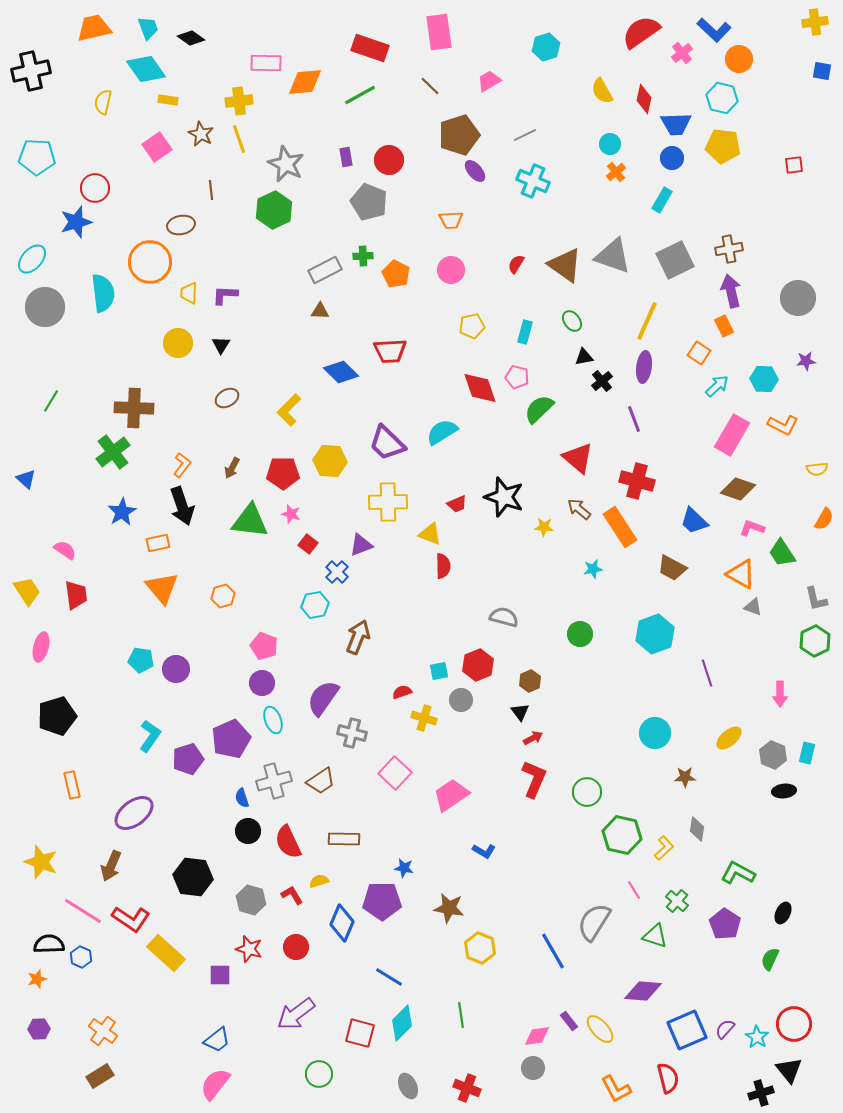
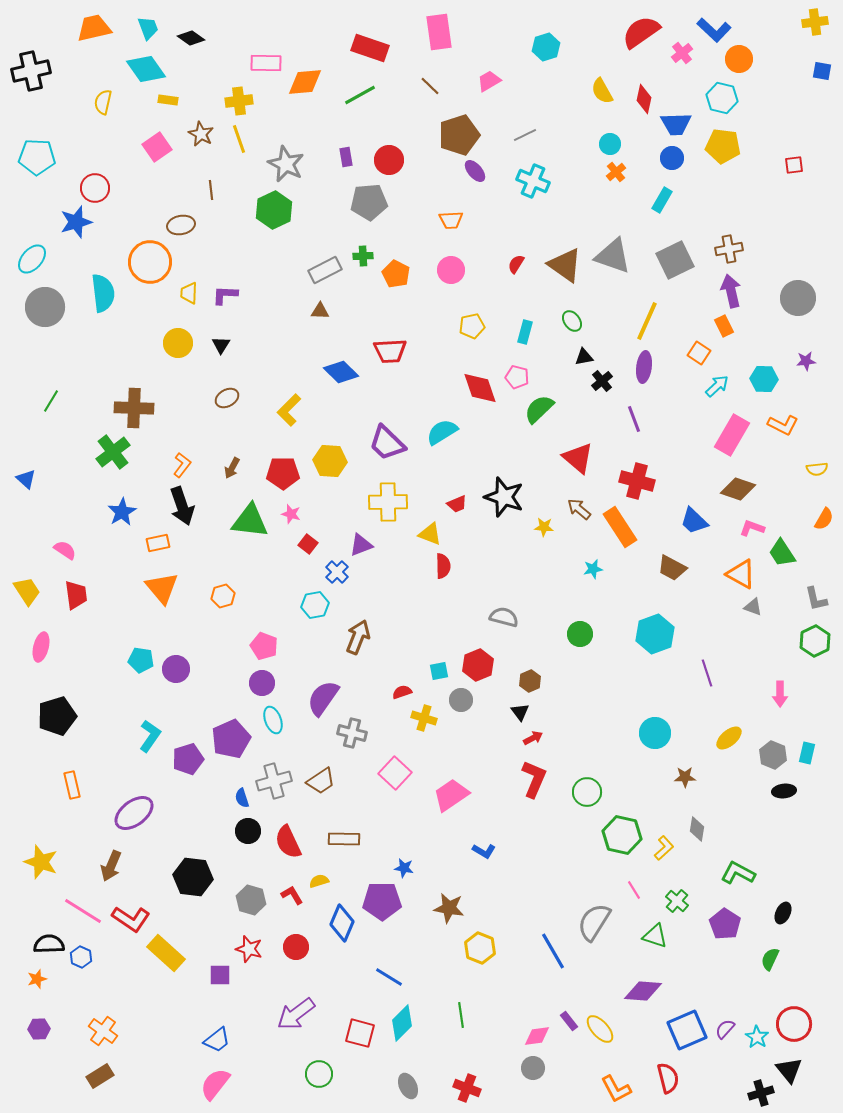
gray pentagon at (369, 202): rotated 27 degrees counterclockwise
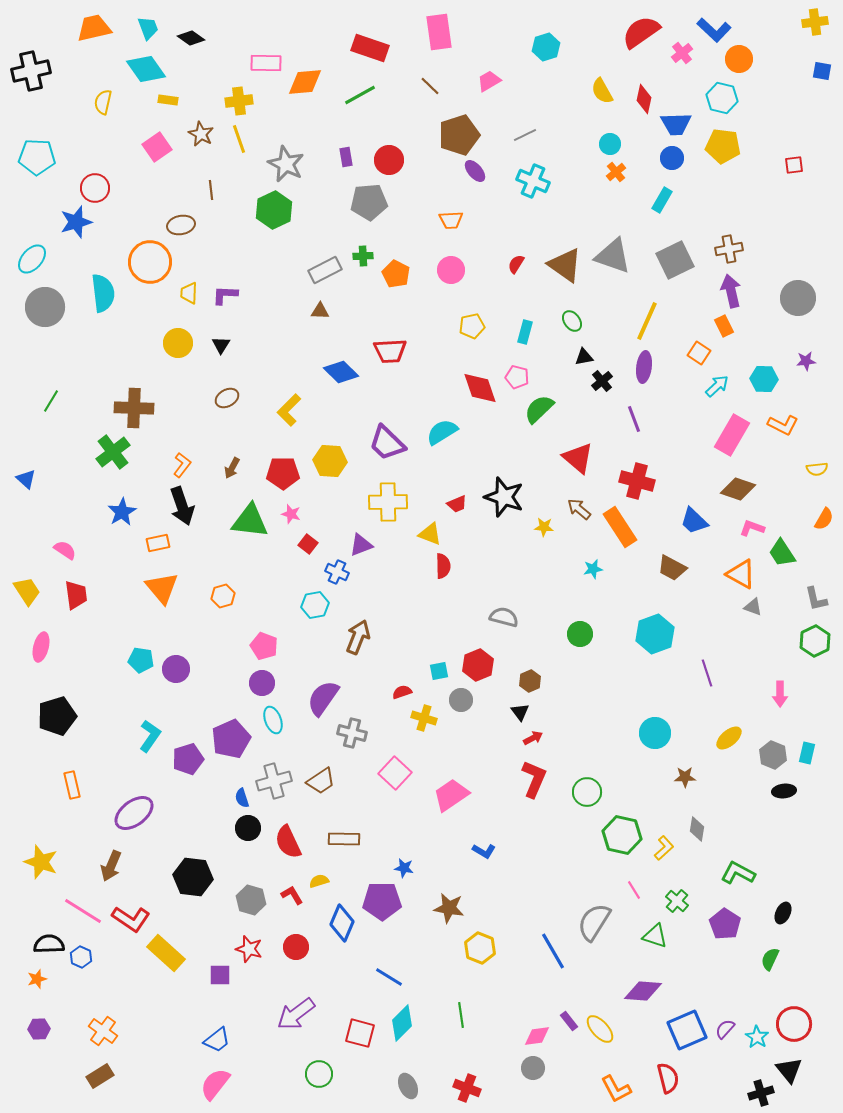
blue cross at (337, 572): rotated 20 degrees counterclockwise
black circle at (248, 831): moved 3 px up
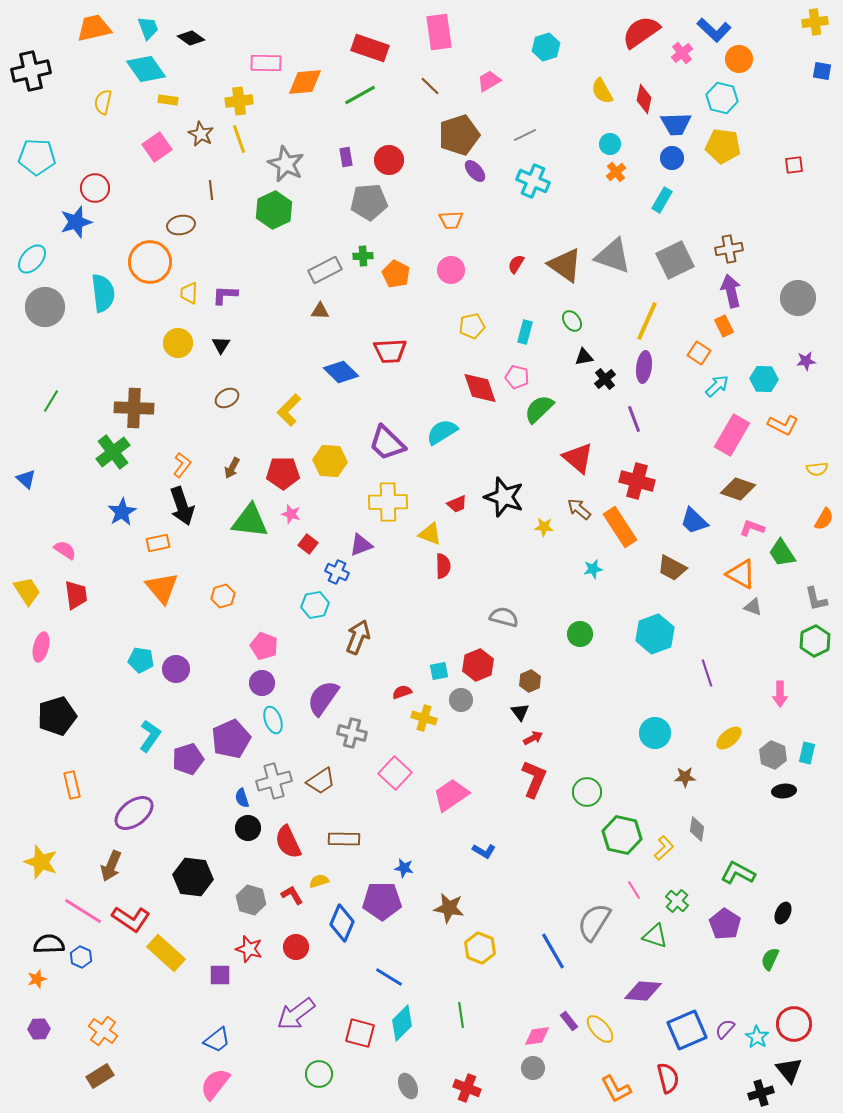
black cross at (602, 381): moved 3 px right, 2 px up
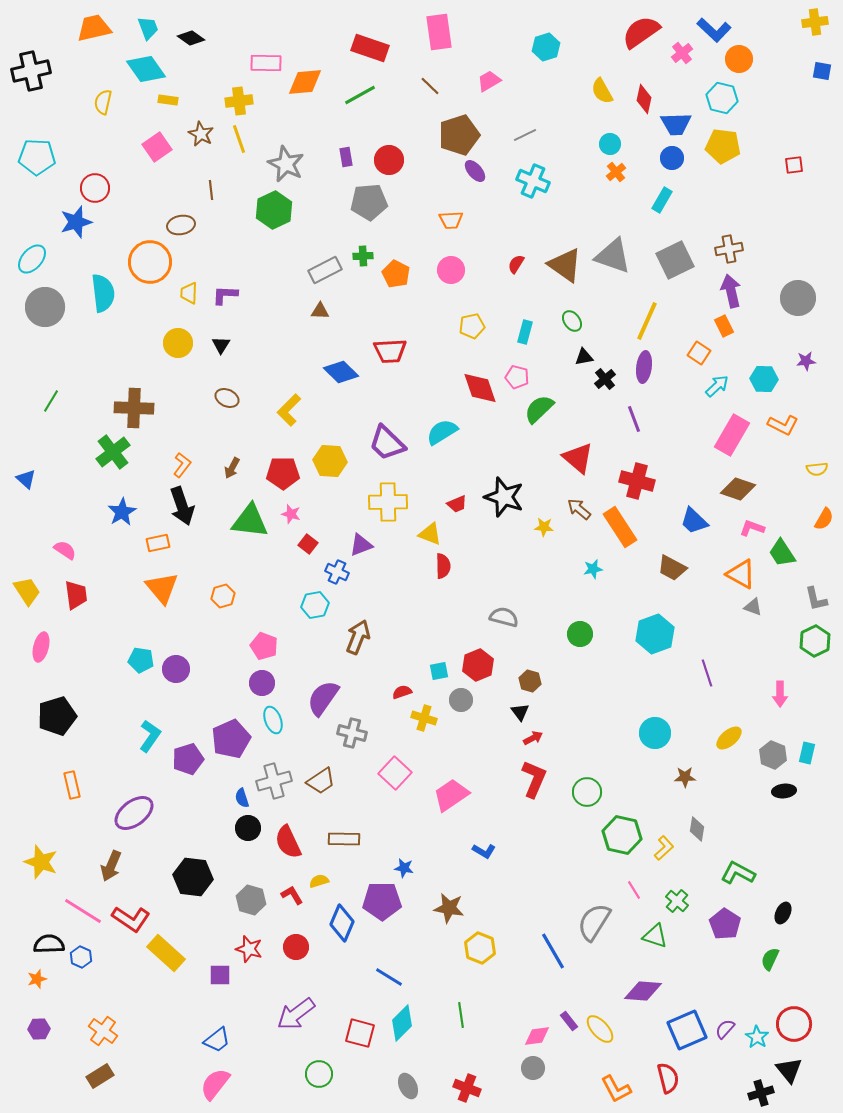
brown ellipse at (227, 398): rotated 55 degrees clockwise
brown hexagon at (530, 681): rotated 20 degrees counterclockwise
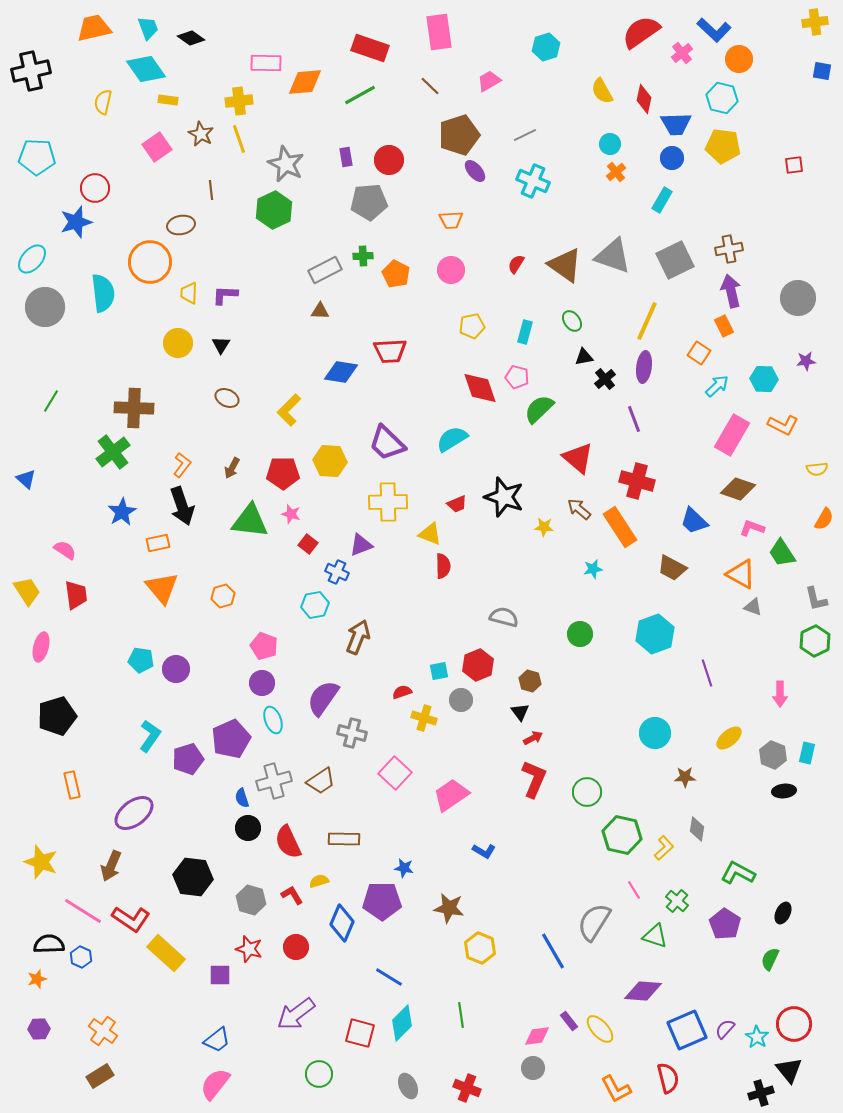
blue diamond at (341, 372): rotated 36 degrees counterclockwise
cyan semicircle at (442, 432): moved 10 px right, 7 px down
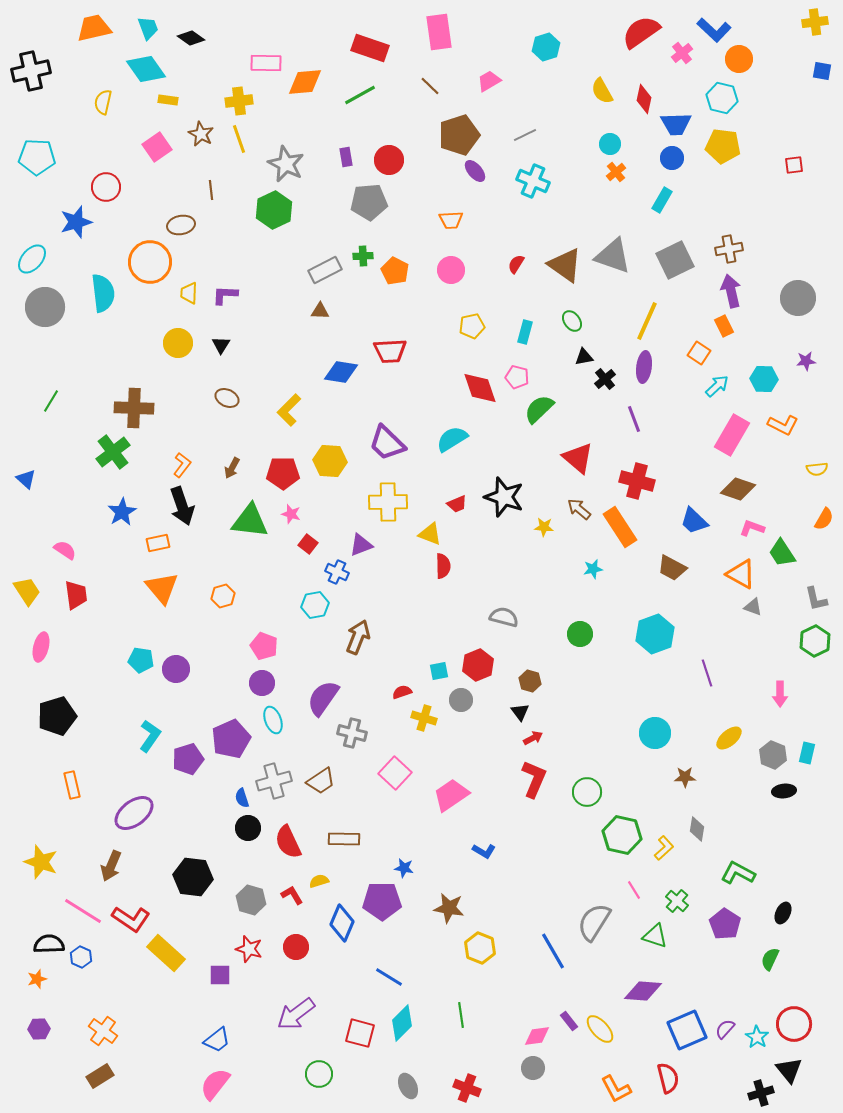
red circle at (95, 188): moved 11 px right, 1 px up
orange pentagon at (396, 274): moved 1 px left, 3 px up
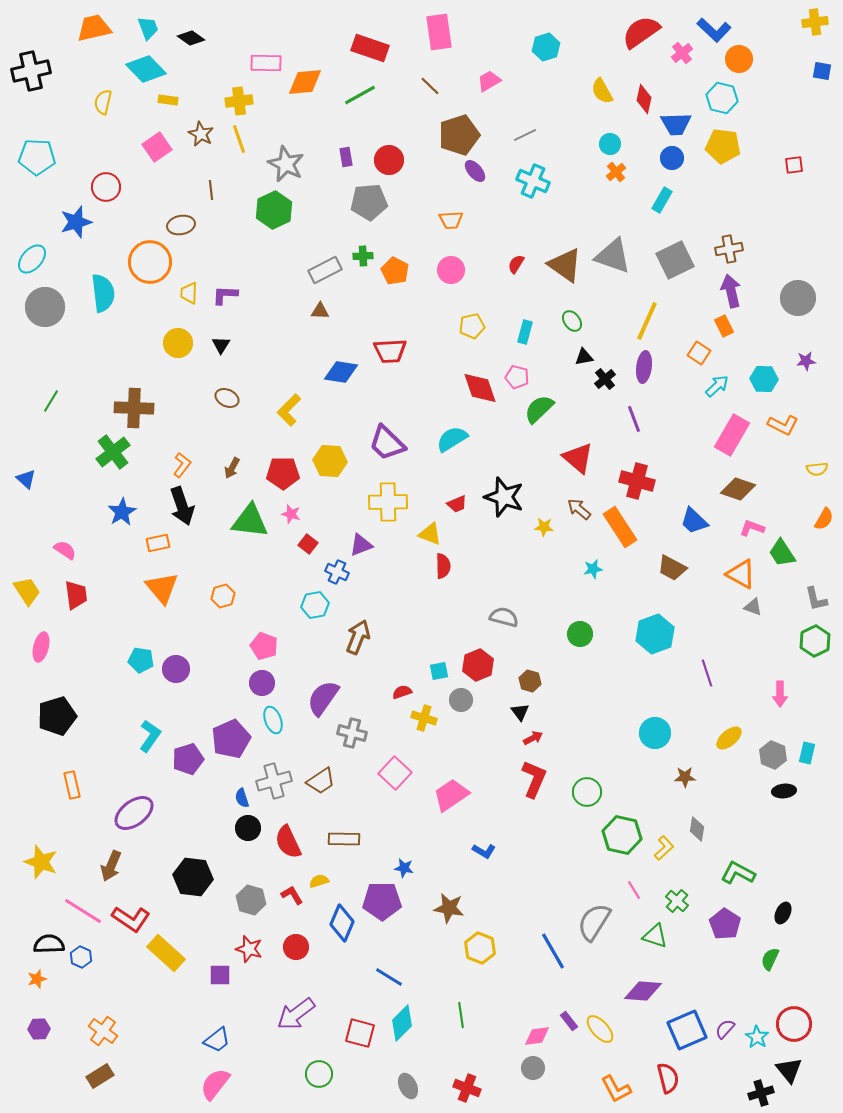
cyan diamond at (146, 69): rotated 9 degrees counterclockwise
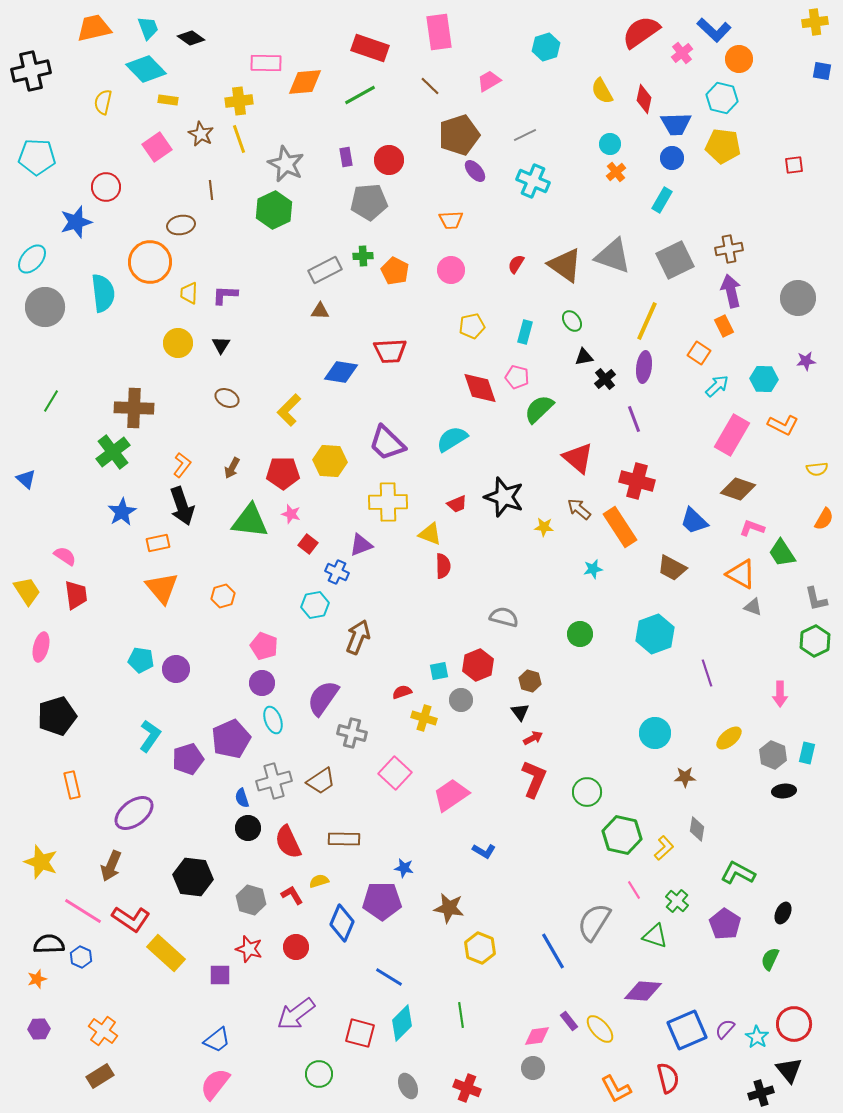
pink semicircle at (65, 550): moved 6 px down
